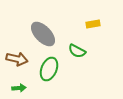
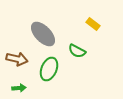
yellow rectangle: rotated 48 degrees clockwise
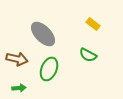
green semicircle: moved 11 px right, 4 px down
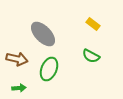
green semicircle: moved 3 px right, 1 px down
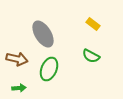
gray ellipse: rotated 12 degrees clockwise
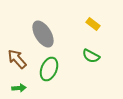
brown arrow: rotated 145 degrees counterclockwise
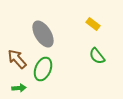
green semicircle: moved 6 px right; rotated 24 degrees clockwise
green ellipse: moved 6 px left
